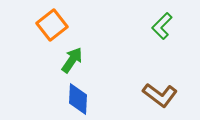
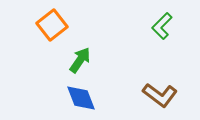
green arrow: moved 8 px right
blue diamond: moved 3 px right, 1 px up; rotated 24 degrees counterclockwise
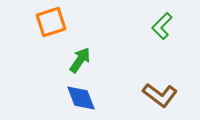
orange square: moved 1 px left, 3 px up; rotated 20 degrees clockwise
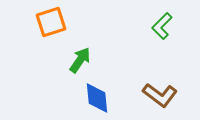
blue diamond: moved 16 px right; rotated 16 degrees clockwise
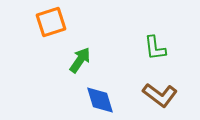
green L-shape: moved 7 px left, 22 px down; rotated 52 degrees counterclockwise
blue diamond: moved 3 px right, 2 px down; rotated 12 degrees counterclockwise
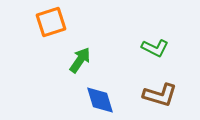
green L-shape: rotated 56 degrees counterclockwise
brown L-shape: rotated 20 degrees counterclockwise
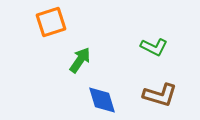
green L-shape: moved 1 px left, 1 px up
blue diamond: moved 2 px right
